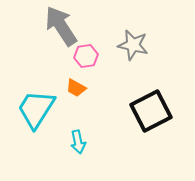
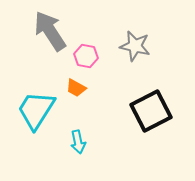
gray arrow: moved 11 px left, 5 px down
gray star: moved 2 px right, 1 px down
pink hexagon: rotated 20 degrees clockwise
cyan trapezoid: moved 1 px down
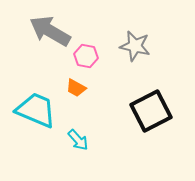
gray arrow: rotated 27 degrees counterclockwise
cyan trapezoid: rotated 81 degrees clockwise
cyan arrow: moved 2 px up; rotated 30 degrees counterclockwise
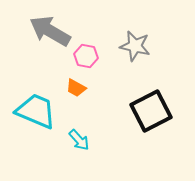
cyan trapezoid: moved 1 px down
cyan arrow: moved 1 px right
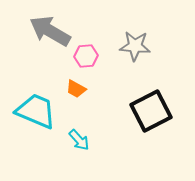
gray star: rotated 8 degrees counterclockwise
pink hexagon: rotated 15 degrees counterclockwise
orange trapezoid: moved 1 px down
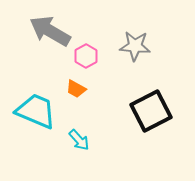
pink hexagon: rotated 25 degrees counterclockwise
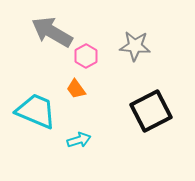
gray arrow: moved 2 px right, 1 px down
orange trapezoid: rotated 25 degrees clockwise
cyan arrow: rotated 65 degrees counterclockwise
